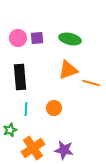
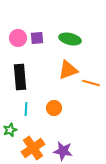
purple star: moved 1 px left, 1 px down
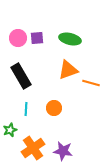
black rectangle: moved 1 px right, 1 px up; rotated 25 degrees counterclockwise
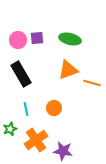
pink circle: moved 2 px down
black rectangle: moved 2 px up
orange line: moved 1 px right
cyan line: rotated 16 degrees counterclockwise
green star: moved 1 px up
orange cross: moved 3 px right, 8 px up
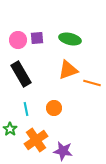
green star: rotated 16 degrees counterclockwise
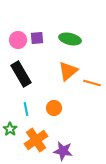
orange triangle: moved 1 px down; rotated 20 degrees counterclockwise
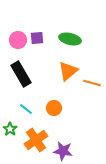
cyan line: rotated 40 degrees counterclockwise
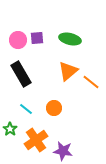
orange line: moved 1 px left, 1 px up; rotated 24 degrees clockwise
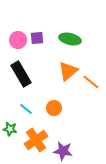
green star: rotated 24 degrees counterclockwise
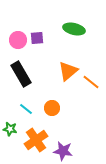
green ellipse: moved 4 px right, 10 px up
orange circle: moved 2 px left
